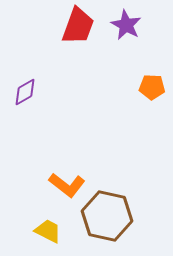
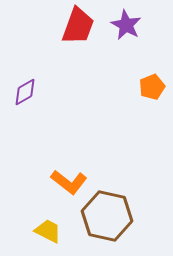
orange pentagon: rotated 25 degrees counterclockwise
orange L-shape: moved 2 px right, 3 px up
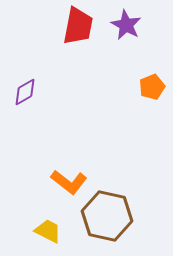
red trapezoid: rotated 9 degrees counterclockwise
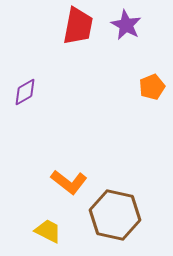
brown hexagon: moved 8 px right, 1 px up
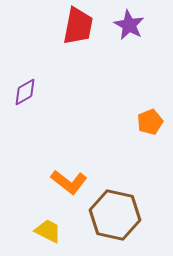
purple star: moved 3 px right
orange pentagon: moved 2 px left, 35 px down
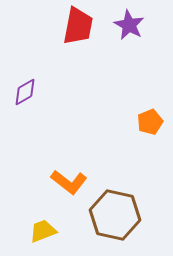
yellow trapezoid: moved 5 px left; rotated 48 degrees counterclockwise
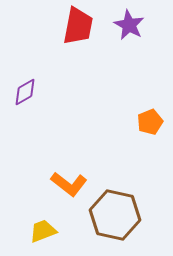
orange L-shape: moved 2 px down
